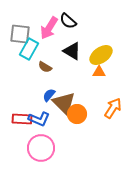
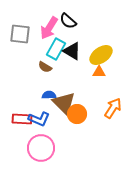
cyan rectangle: moved 27 px right
blue semicircle: rotated 48 degrees clockwise
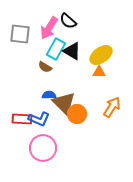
orange arrow: moved 1 px left, 1 px up
pink circle: moved 2 px right
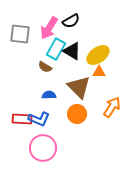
black semicircle: moved 3 px right; rotated 72 degrees counterclockwise
yellow ellipse: moved 3 px left
brown triangle: moved 15 px right, 16 px up
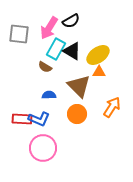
gray square: moved 1 px left
brown triangle: moved 1 px up
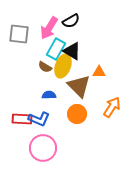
yellow ellipse: moved 35 px left, 11 px down; rotated 35 degrees counterclockwise
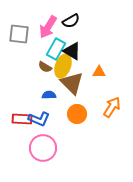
pink arrow: moved 1 px left, 1 px up
brown triangle: moved 7 px left, 3 px up
